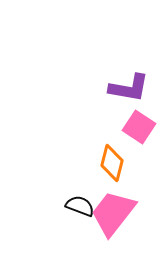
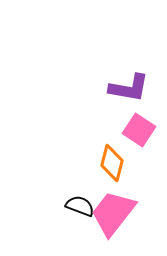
pink square: moved 3 px down
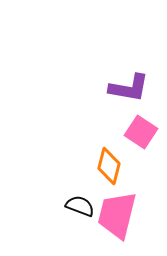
pink square: moved 2 px right, 2 px down
orange diamond: moved 3 px left, 3 px down
pink trapezoid: moved 4 px right, 2 px down; rotated 24 degrees counterclockwise
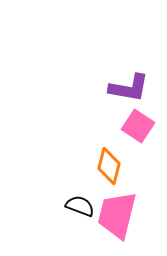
pink square: moved 3 px left, 6 px up
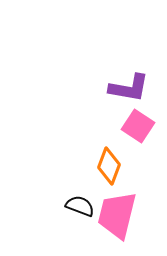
orange diamond: rotated 6 degrees clockwise
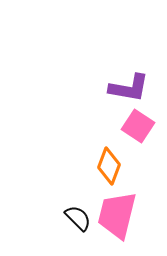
black semicircle: moved 2 px left, 12 px down; rotated 24 degrees clockwise
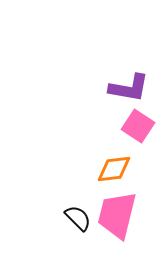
orange diamond: moved 5 px right, 3 px down; rotated 63 degrees clockwise
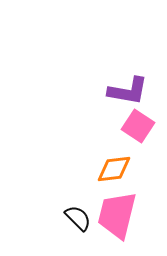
purple L-shape: moved 1 px left, 3 px down
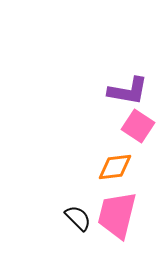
orange diamond: moved 1 px right, 2 px up
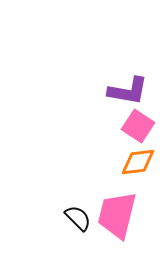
orange diamond: moved 23 px right, 5 px up
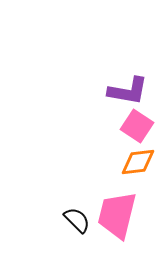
pink square: moved 1 px left
black semicircle: moved 1 px left, 2 px down
